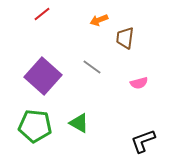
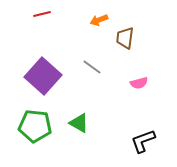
red line: rotated 24 degrees clockwise
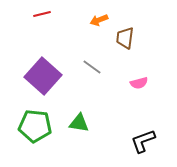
green triangle: rotated 20 degrees counterclockwise
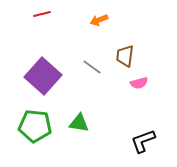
brown trapezoid: moved 18 px down
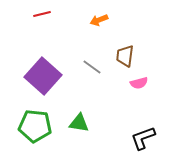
black L-shape: moved 3 px up
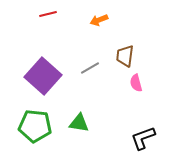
red line: moved 6 px right
gray line: moved 2 px left, 1 px down; rotated 66 degrees counterclockwise
pink semicircle: moved 3 px left; rotated 90 degrees clockwise
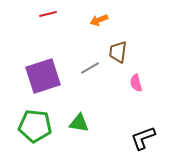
brown trapezoid: moved 7 px left, 4 px up
purple square: rotated 30 degrees clockwise
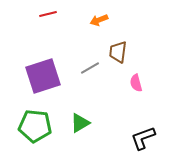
green triangle: moved 1 px right; rotated 40 degrees counterclockwise
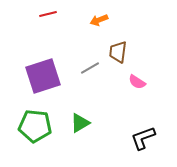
pink semicircle: moved 1 px right, 1 px up; rotated 42 degrees counterclockwise
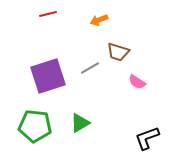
brown trapezoid: rotated 80 degrees counterclockwise
purple square: moved 5 px right
black L-shape: moved 4 px right
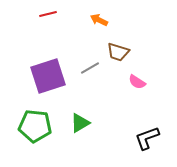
orange arrow: rotated 48 degrees clockwise
